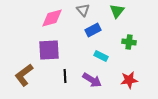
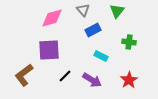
black line: rotated 48 degrees clockwise
red star: rotated 24 degrees counterclockwise
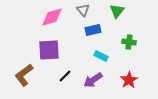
pink diamond: moved 1 px up
blue rectangle: rotated 14 degrees clockwise
purple arrow: moved 1 px right; rotated 114 degrees clockwise
